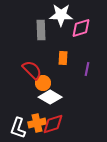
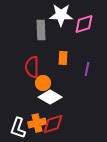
pink diamond: moved 3 px right, 4 px up
red semicircle: moved 3 px up; rotated 135 degrees counterclockwise
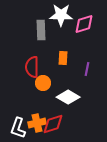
white diamond: moved 18 px right
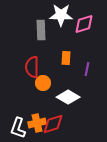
orange rectangle: moved 3 px right
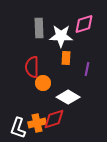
white star: moved 21 px down
gray rectangle: moved 2 px left, 2 px up
red diamond: moved 1 px right, 5 px up
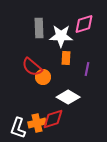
red semicircle: rotated 50 degrees counterclockwise
orange circle: moved 6 px up
red diamond: moved 1 px left
